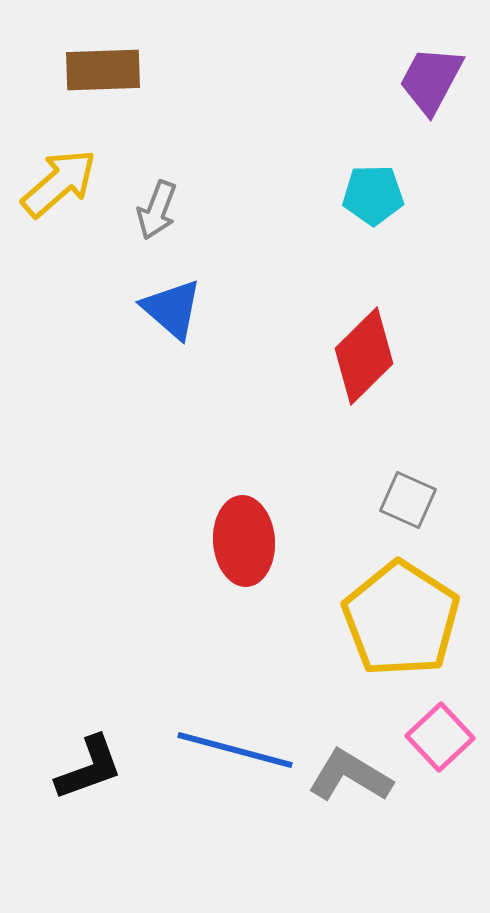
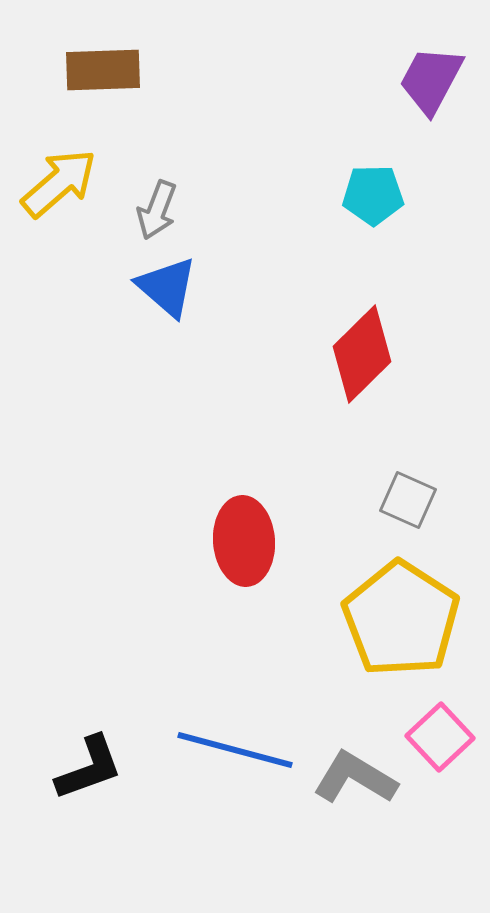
blue triangle: moved 5 px left, 22 px up
red diamond: moved 2 px left, 2 px up
gray L-shape: moved 5 px right, 2 px down
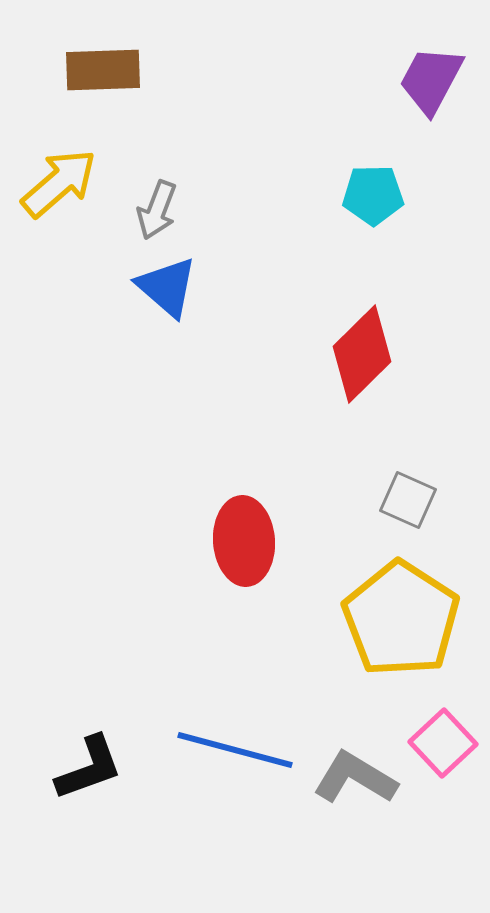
pink square: moved 3 px right, 6 px down
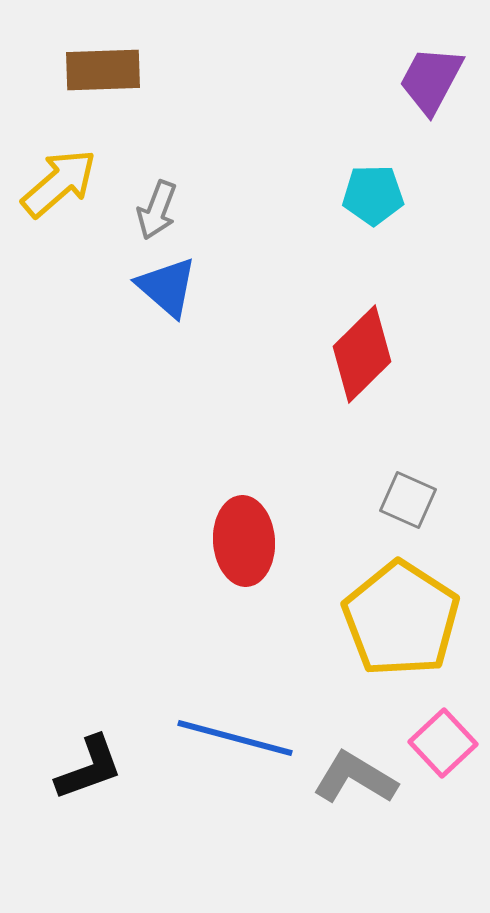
blue line: moved 12 px up
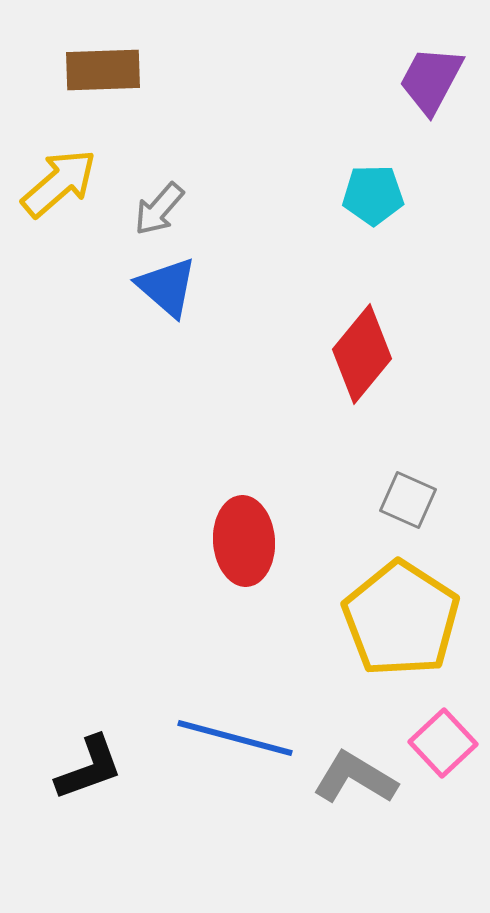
gray arrow: moved 2 px right, 1 px up; rotated 20 degrees clockwise
red diamond: rotated 6 degrees counterclockwise
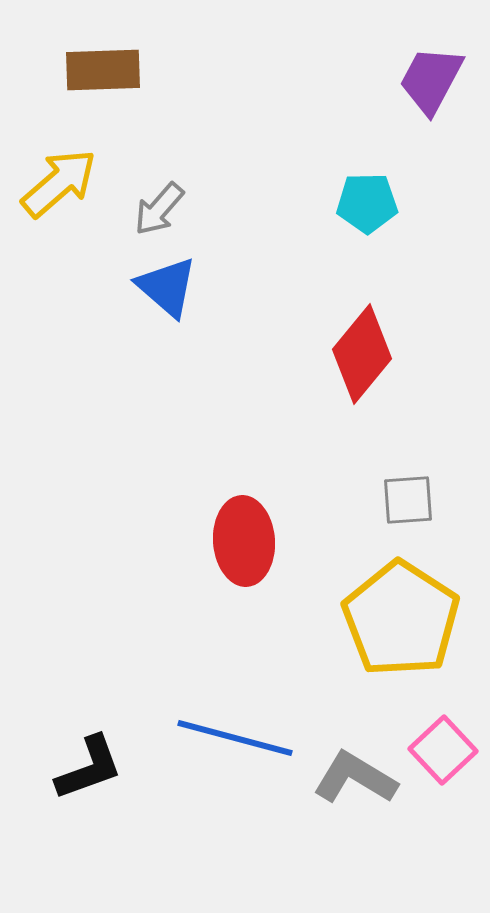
cyan pentagon: moved 6 px left, 8 px down
gray square: rotated 28 degrees counterclockwise
pink square: moved 7 px down
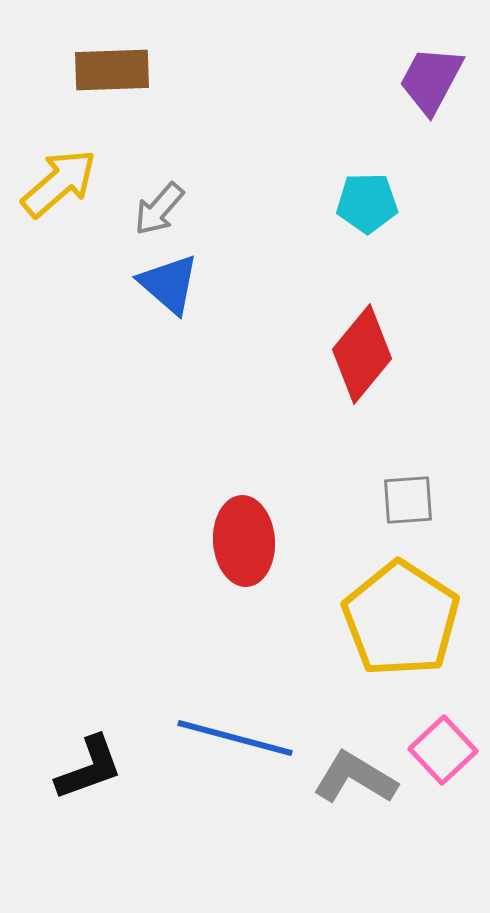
brown rectangle: moved 9 px right
blue triangle: moved 2 px right, 3 px up
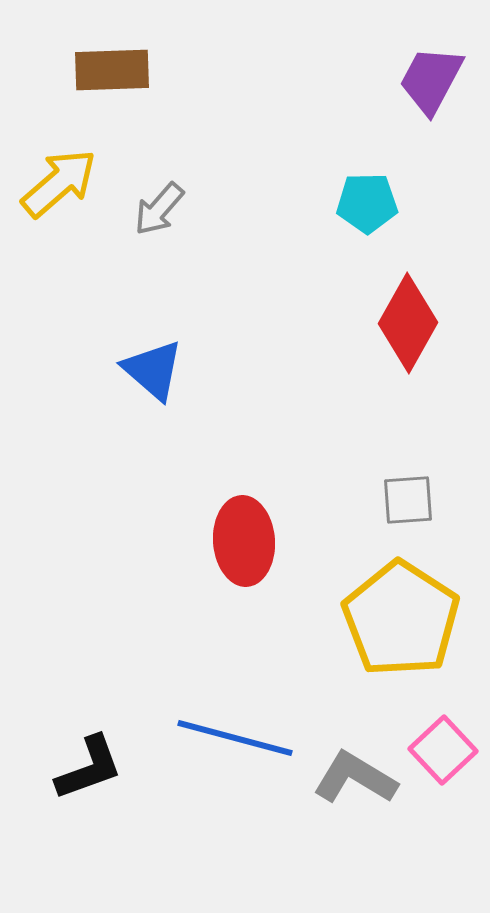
blue triangle: moved 16 px left, 86 px down
red diamond: moved 46 px right, 31 px up; rotated 10 degrees counterclockwise
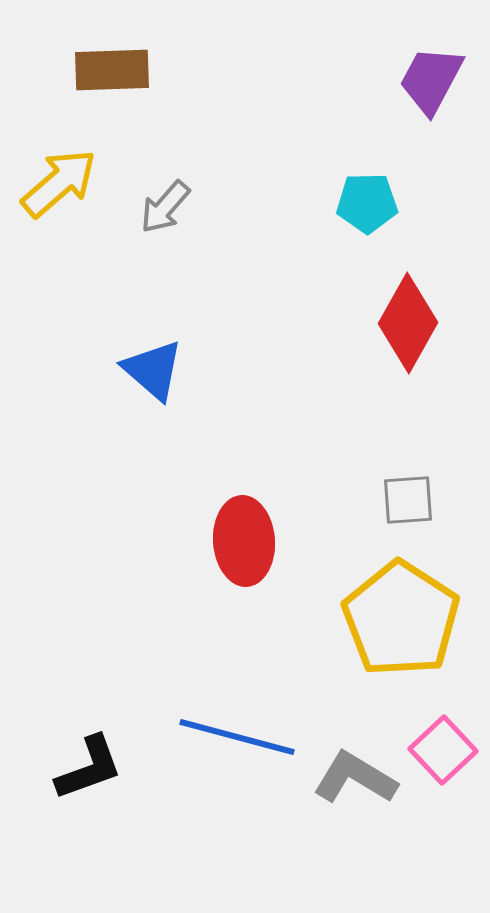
gray arrow: moved 6 px right, 2 px up
blue line: moved 2 px right, 1 px up
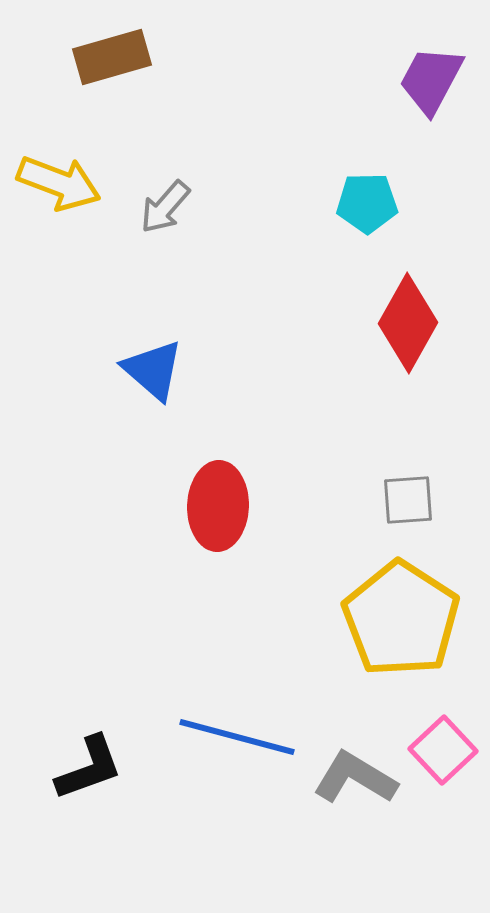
brown rectangle: moved 13 px up; rotated 14 degrees counterclockwise
yellow arrow: rotated 62 degrees clockwise
red ellipse: moved 26 px left, 35 px up; rotated 6 degrees clockwise
